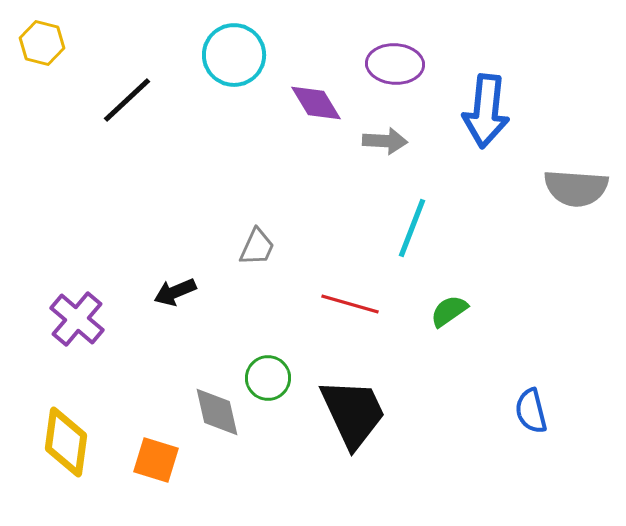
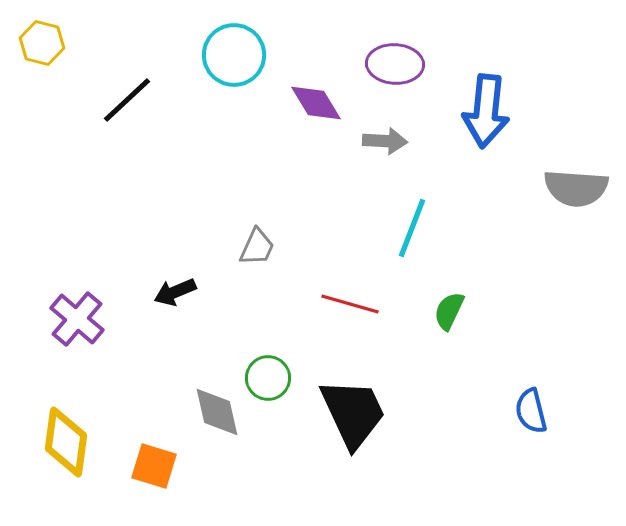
green semicircle: rotated 30 degrees counterclockwise
orange square: moved 2 px left, 6 px down
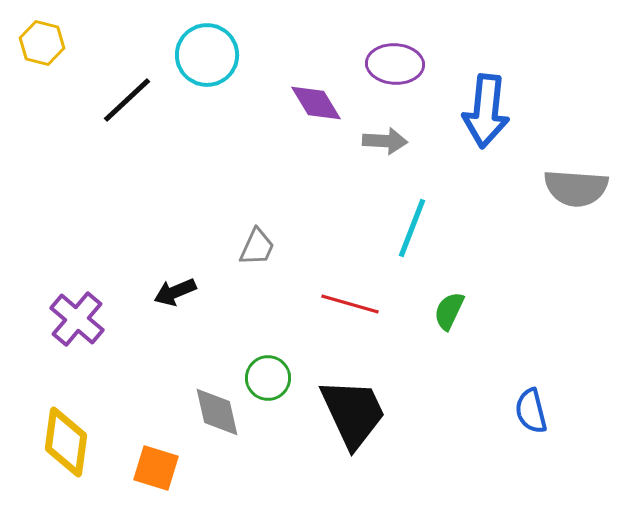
cyan circle: moved 27 px left
orange square: moved 2 px right, 2 px down
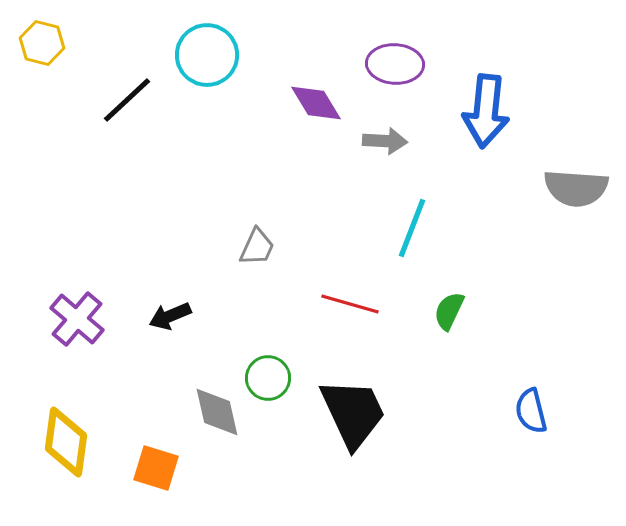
black arrow: moved 5 px left, 24 px down
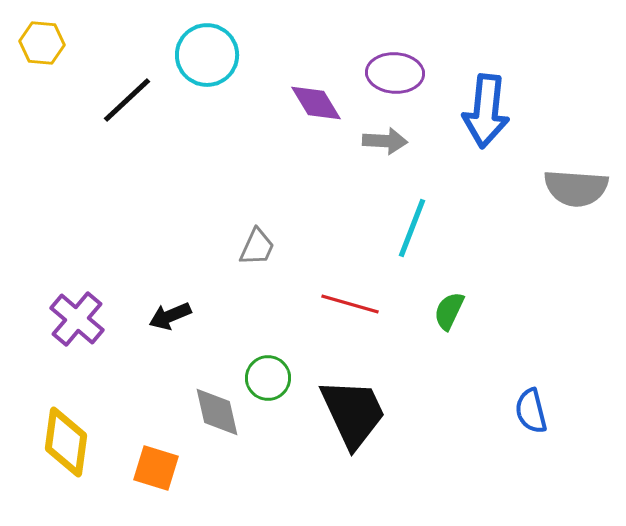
yellow hexagon: rotated 9 degrees counterclockwise
purple ellipse: moved 9 px down
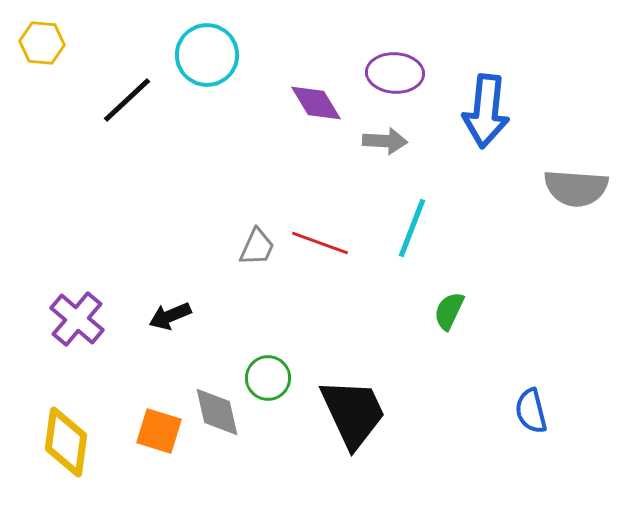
red line: moved 30 px left, 61 px up; rotated 4 degrees clockwise
orange square: moved 3 px right, 37 px up
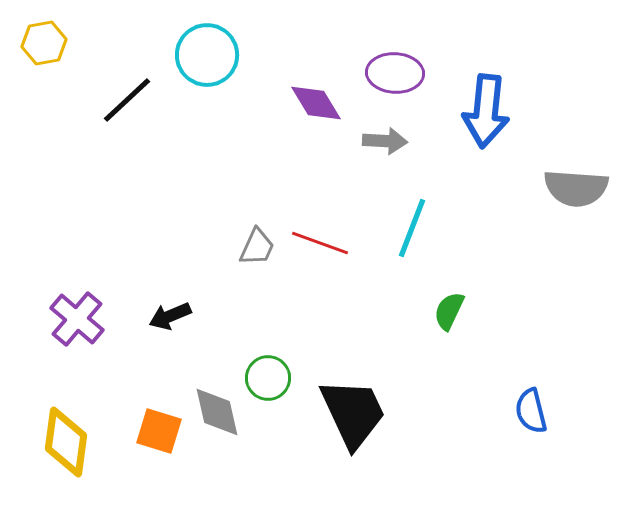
yellow hexagon: moved 2 px right; rotated 15 degrees counterclockwise
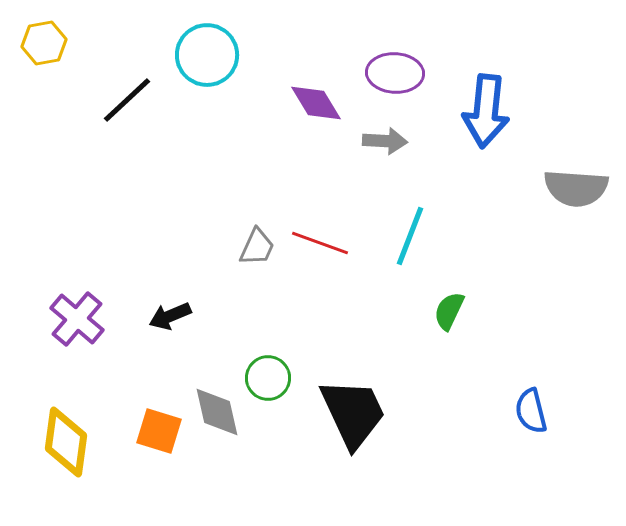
cyan line: moved 2 px left, 8 px down
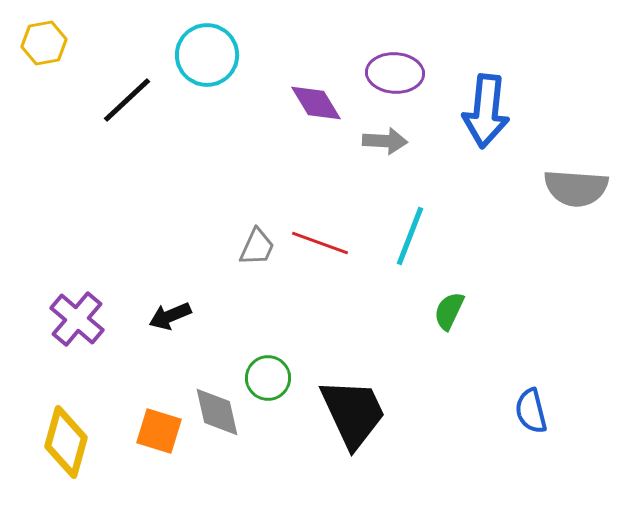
yellow diamond: rotated 8 degrees clockwise
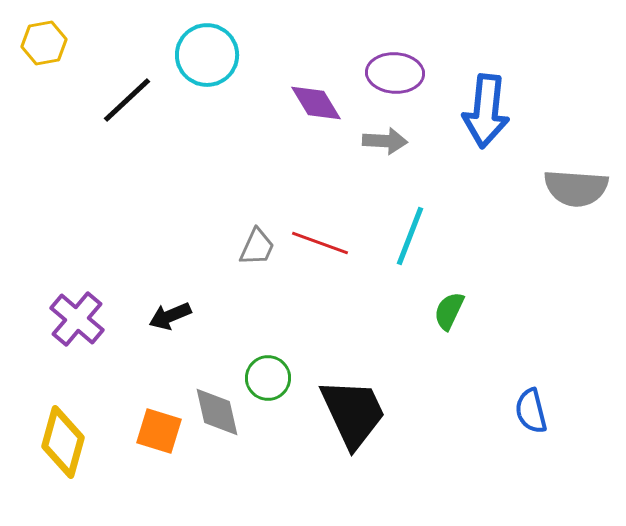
yellow diamond: moved 3 px left
